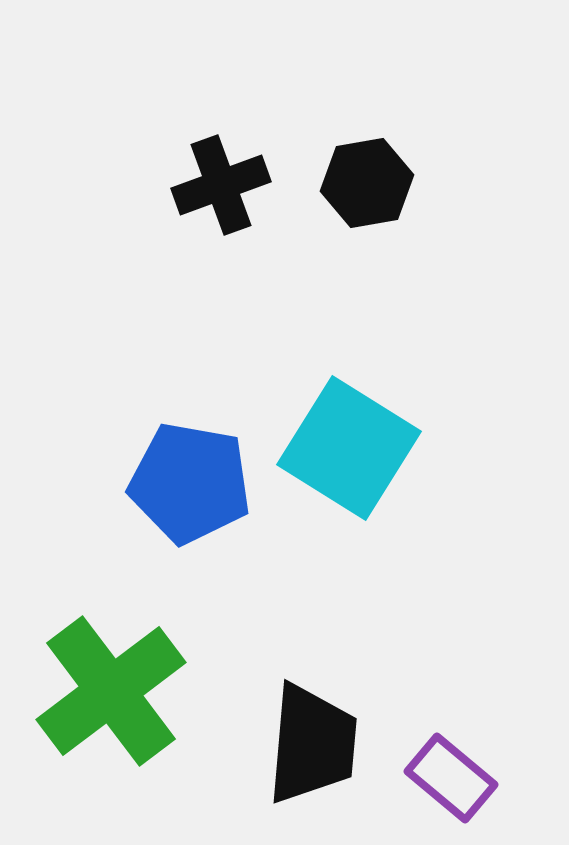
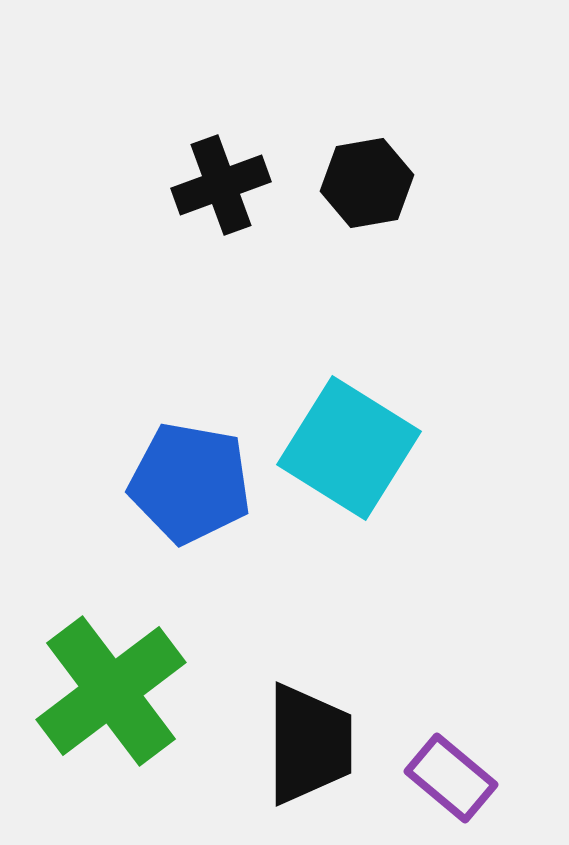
black trapezoid: moved 3 px left; rotated 5 degrees counterclockwise
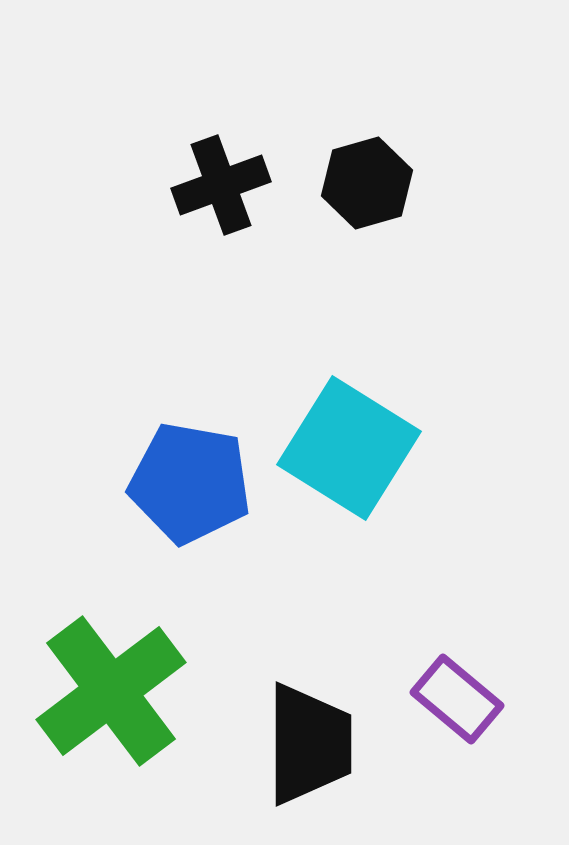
black hexagon: rotated 6 degrees counterclockwise
purple rectangle: moved 6 px right, 79 px up
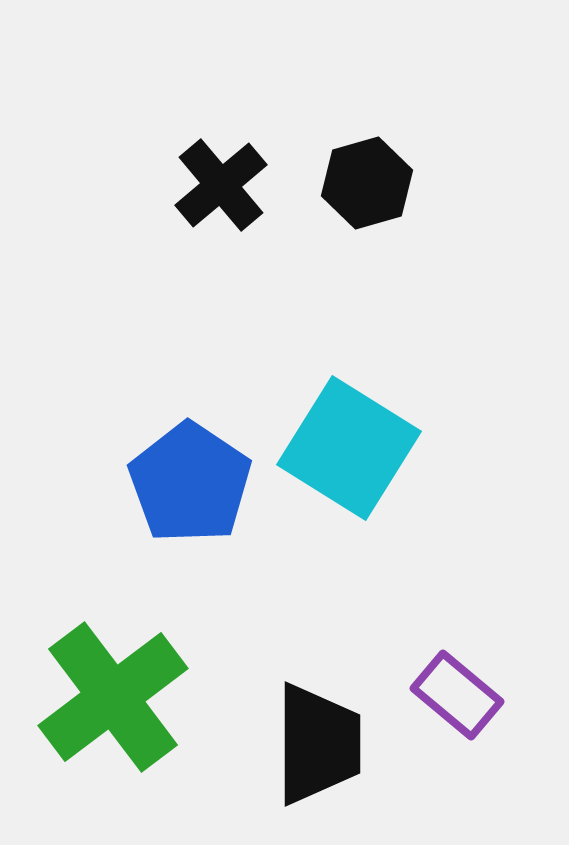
black cross: rotated 20 degrees counterclockwise
blue pentagon: rotated 24 degrees clockwise
green cross: moved 2 px right, 6 px down
purple rectangle: moved 4 px up
black trapezoid: moved 9 px right
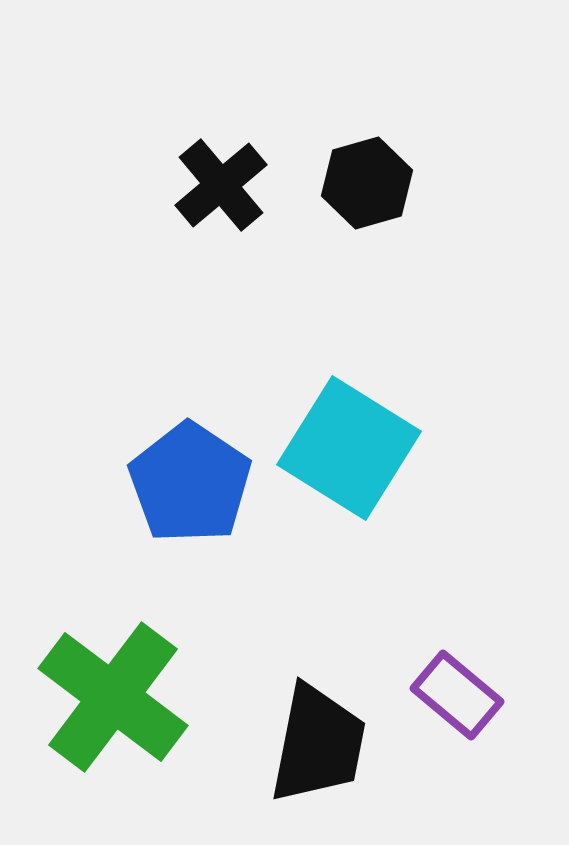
green cross: rotated 16 degrees counterclockwise
black trapezoid: rotated 11 degrees clockwise
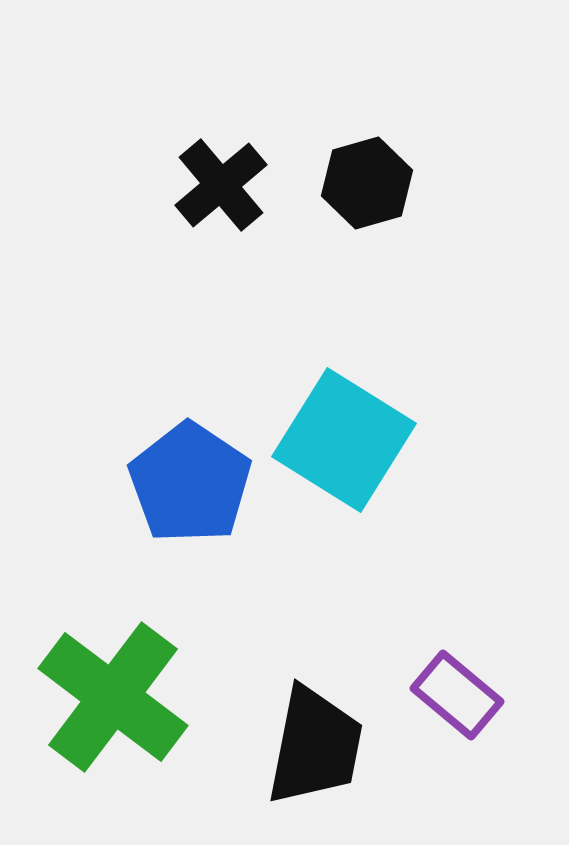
cyan square: moved 5 px left, 8 px up
black trapezoid: moved 3 px left, 2 px down
